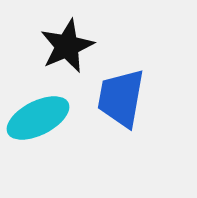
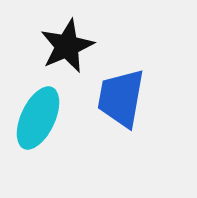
cyan ellipse: rotated 38 degrees counterclockwise
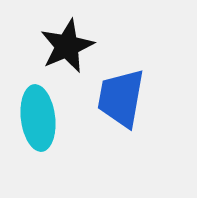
cyan ellipse: rotated 32 degrees counterclockwise
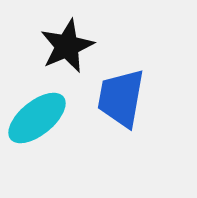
cyan ellipse: moved 1 px left; rotated 58 degrees clockwise
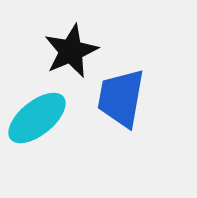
black star: moved 4 px right, 5 px down
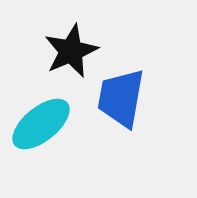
cyan ellipse: moved 4 px right, 6 px down
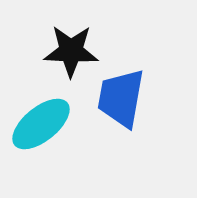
black star: rotated 26 degrees clockwise
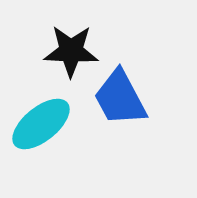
blue trapezoid: moved 1 px left; rotated 38 degrees counterclockwise
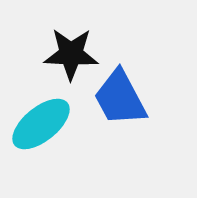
black star: moved 3 px down
